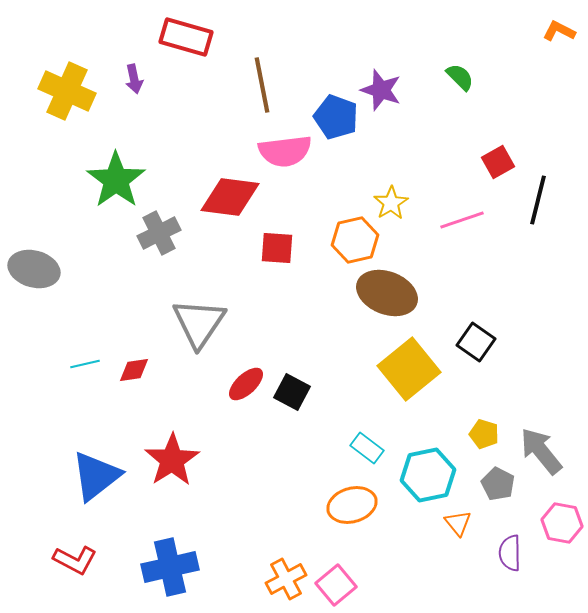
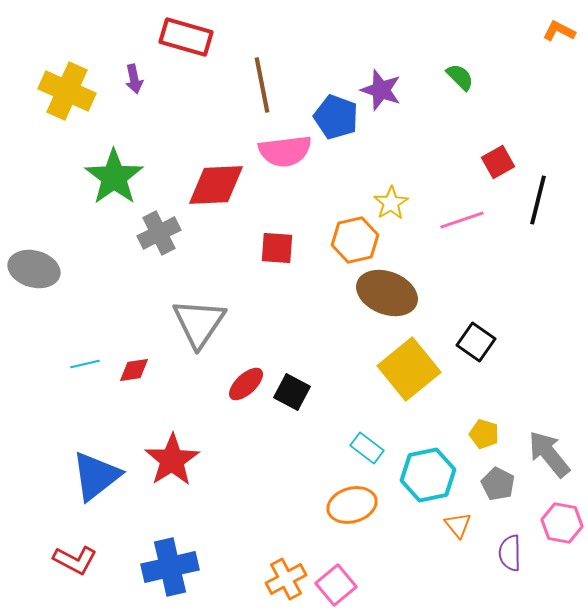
green star at (116, 180): moved 2 px left, 3 px up
red diamond at (230, 197): moved 14 px left, 12 px up; rotated 10 degrees counterclockwise
gray arrow at (541, 451): moved 8 px right, 3 px down
orange triangle at (458, 523): moved 2 px down
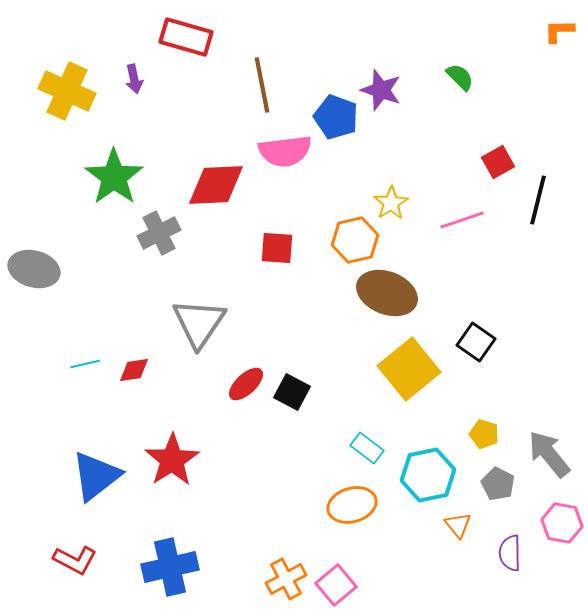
orange L-shape at (559, 31): rotated 28 degrees counterclockwise
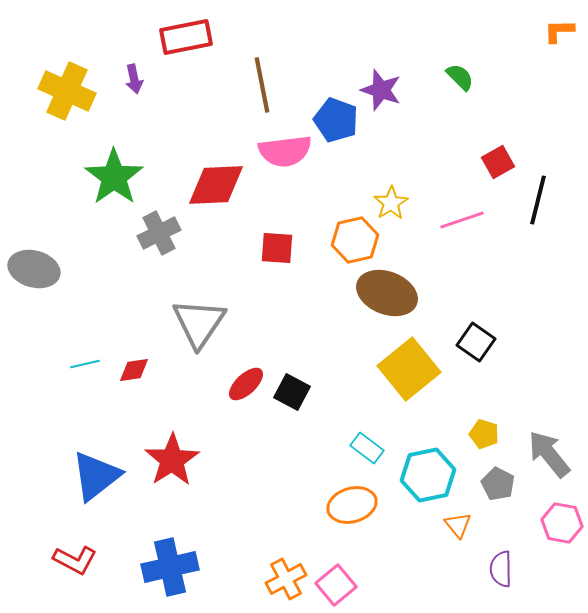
red rectangle at (186, 37): rotated 27 degrees counterclockwise
blue pentagon at (336, 117): moved 3 px down
purple semicircle at (510, 553): moved 9 px left, 16 px down
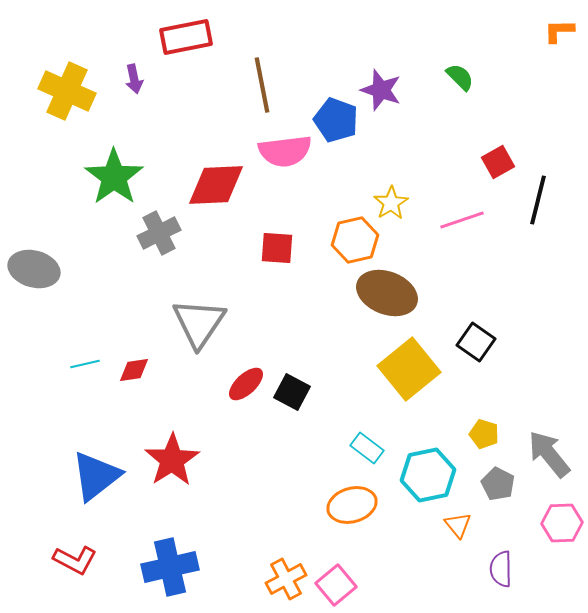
pink hexagon at (562, 523): rotated 12 degrees counterclockwise
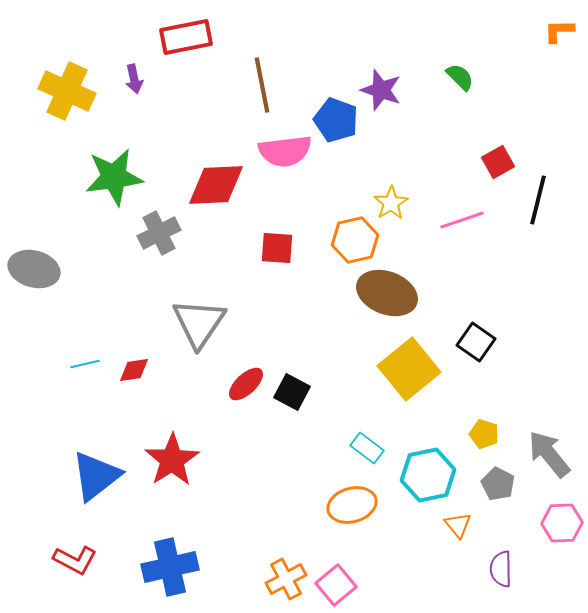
green star at (114, 177): rotated 28 degrees clockwise
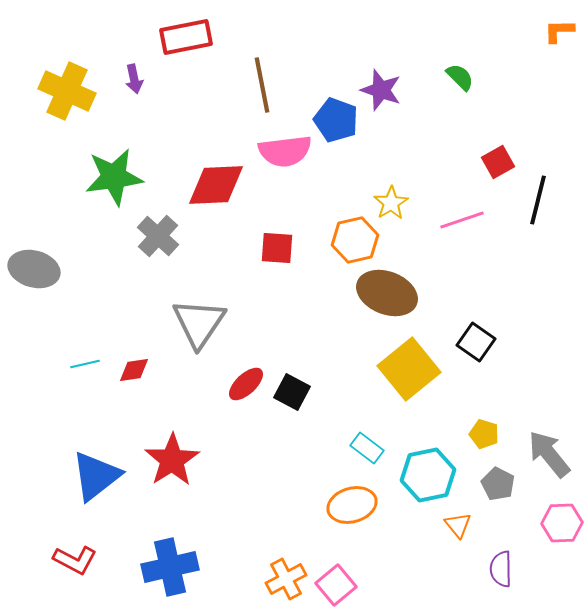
gray cross at (159, 233): moved 1 px left, 3 px down; rotated 21 degrees counterclockwise
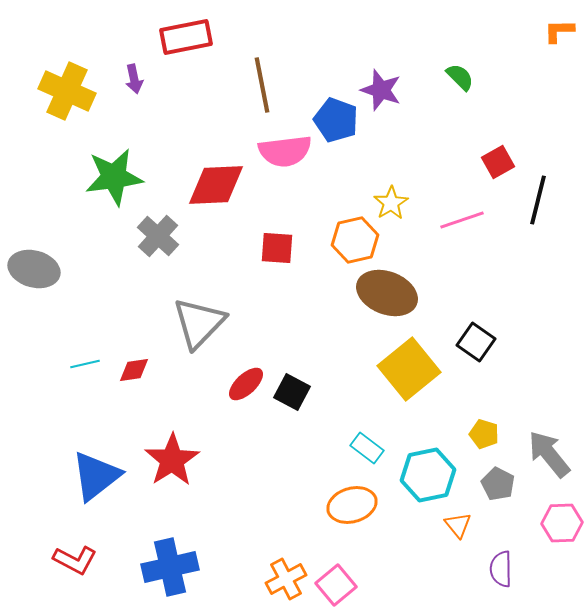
gray triangle at (199, 323): rotated 10 degrees clockwise
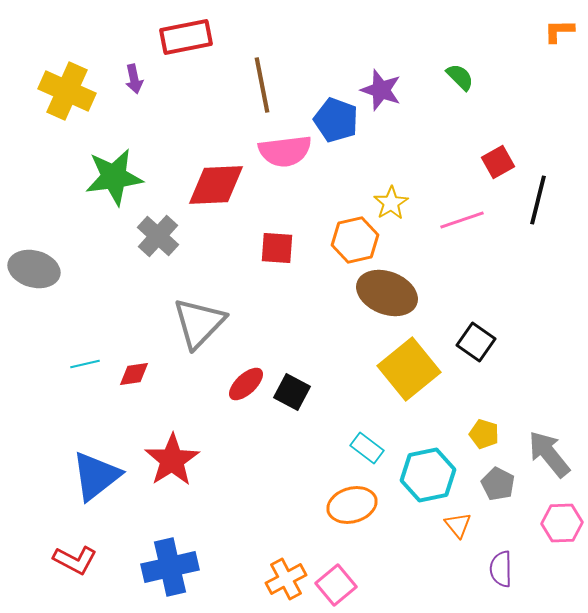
red diamond at (134, 370): moved 4 px down
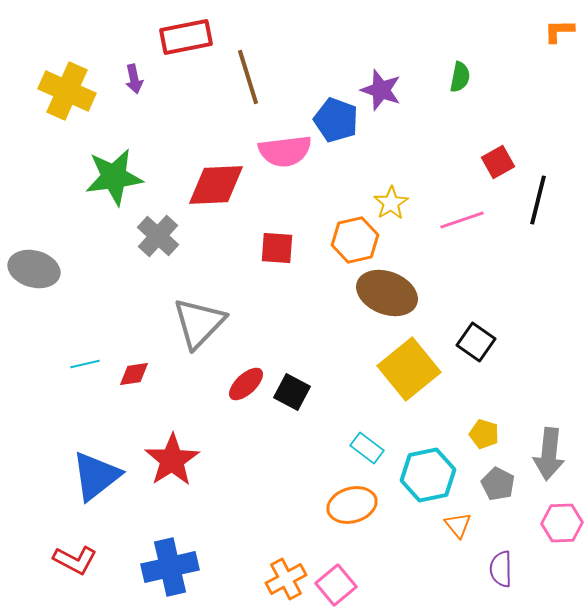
green semicircle at (460, 77): rotated 56 degrees clockwise
brown line at (262, 85): moved 14 px left, 8 px up; rotated 6 degrees counterclockwise
gray arrow at (549, 454): rotated 135 degrees counterclockwise
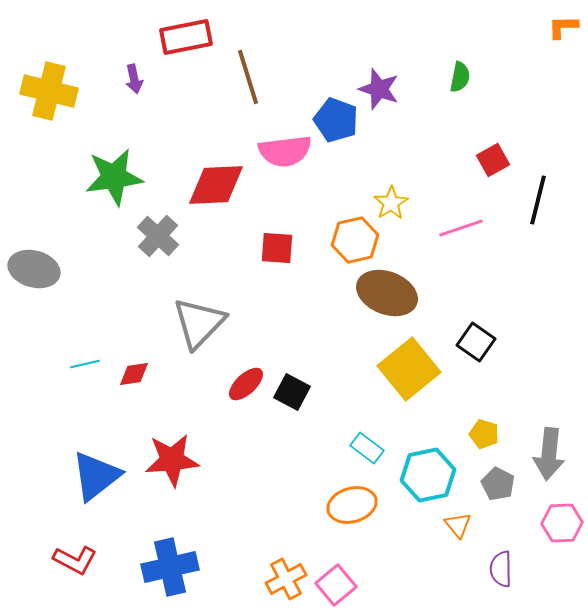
orange L-shape at (559, 31): moved 4 px right, 4 px up
purple star at (381, 90): moved 2 px left, 1 px up
yellow cross at (67, 91): moved 18 px left; rotated 10 degrees counterclockwise
red square at (498, 162): moved 5 px left, 2 px up
pink line at (462, 220): moved 1 px left, 8 px down
red star at (172, 460): rotated 28 degrees clockwise
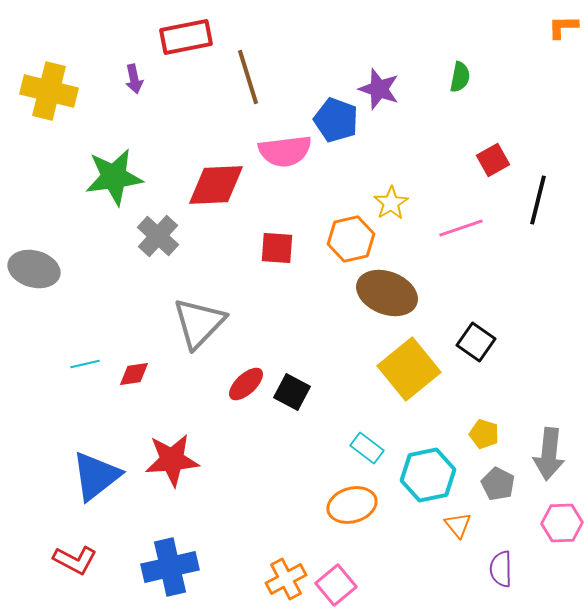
orange hexagon at (355, 240): moved 4 px left, 1 px up
